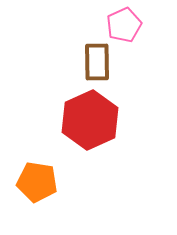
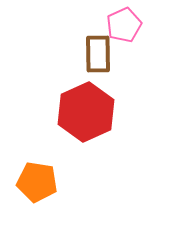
brown rectangle: moved 1 px right, 8 px up
red hexagon: moved 4 px left, 8 px up
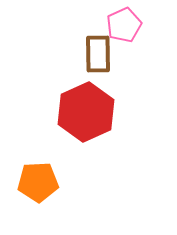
orange pentagon: moved 1 px right; rotated 12 degrees counterclockwise
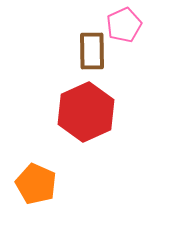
brown rectangle: moved 6 px left, 3 px up
orange pentagon: moved 2 px left, 2 px down; rotated 27 degrees clockwise
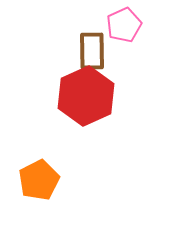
red hexagon: moved 16 px up
orange pentagon: moved 3 px right, 4 px up; rotated 21 degrees clockwise
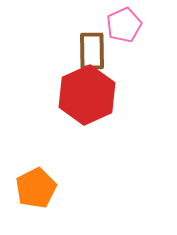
red hexagon: moved 1 px right, 1 px up
orange pentagon: moved 3 px left, 8 px down
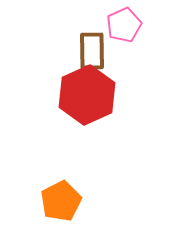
orange pentagon: moved 25 px right, 13 px down
